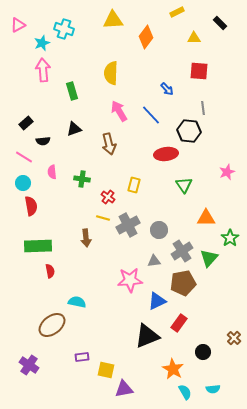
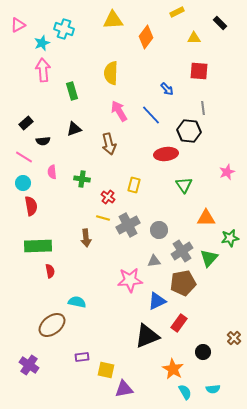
green star at (230, 238): rotated 24 degrees clockwise
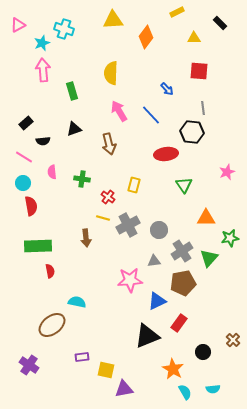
black hexagon at (189, 131): moved 3 px right, 1 px down
brown cross at (234, 338): moved 1 px left, 2 px down
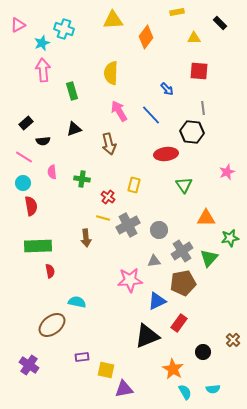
yellow rectangle at (177, 12): rotated 16 degrees clockwise
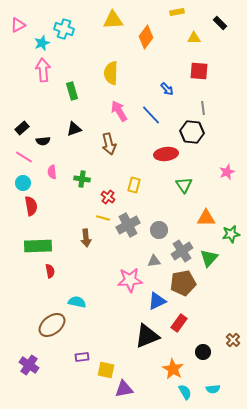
black rectangle at (26, 123): moved 4 px left, 5 px down
green star at (230, 238): moved 1 px right, 4 px up
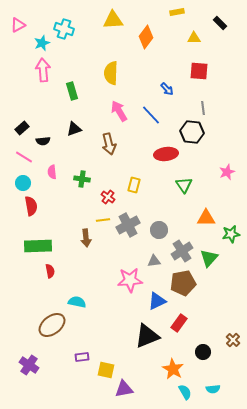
yellow line at (103, 218): moved 2 px down; rotated 24 degrees counterclockwise
